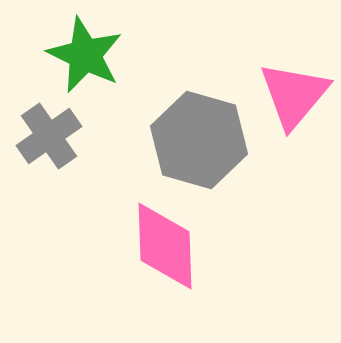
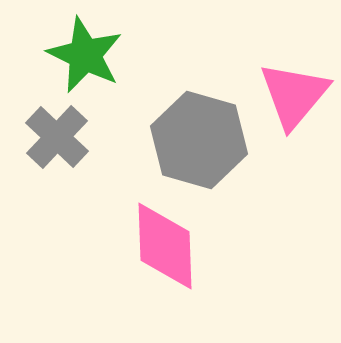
gray cross: moved 8 px right, 1 px down; rotated 12 degrees counterclockwise
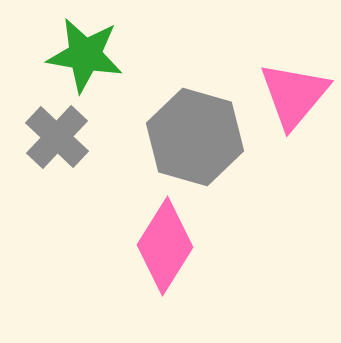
green star: rotated 16 degrees counterclockwise
gray hexagon: moved 4 px left, 3 px up
pink diamond: rotated 34 degrees clockwise
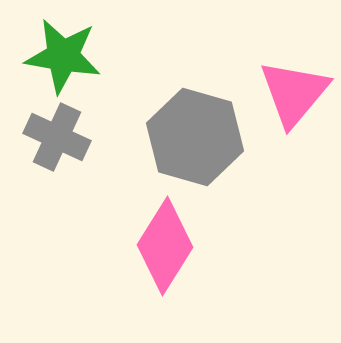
green star: moved 22 px left, 1 px down
pink triangle: moved 2 px up
gray cross: rotated 18 degrees counterclockwise
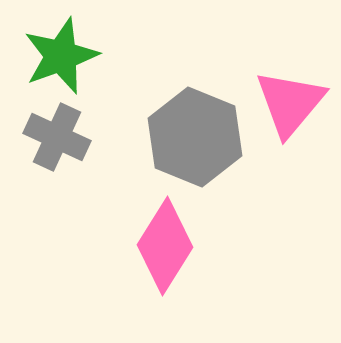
green star: moved 2 px left; rotated 30 degrees counterclockwise
pink triangle: moved 4 px left, 10 px down
gray hexagon: rotated 6 degrees clockwise
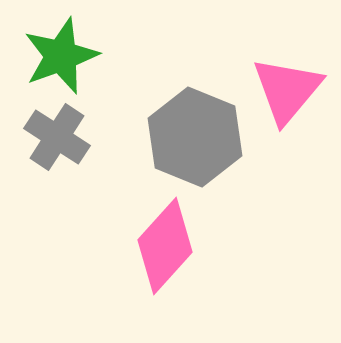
pink triangle: moved 3 px left, 13 px up
gray cross: rotated 8 degrees clockwise
pink diamond: rotated 10 degrees clockwise
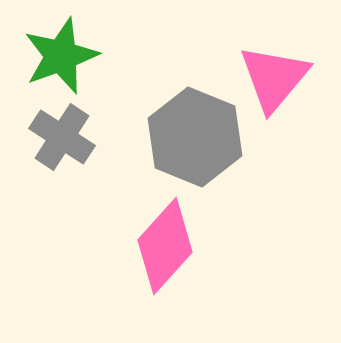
pink triangle: moved 13 px left, 12 px up
gray cross: moved 5 px right
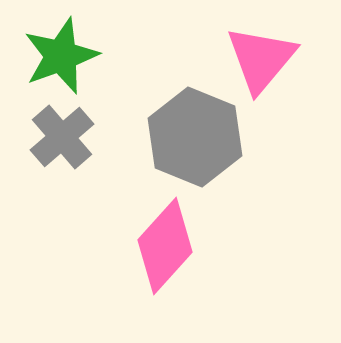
pink triangle: moved 13 px left, 19 px up
gray cross: rotated 16 degrees clockwise
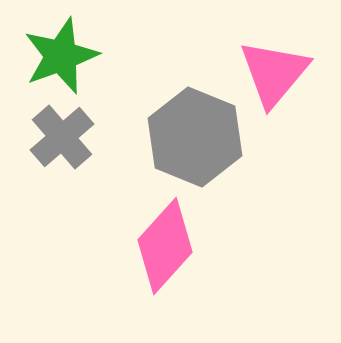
pink triangle: moved 13 px right, 14 px down
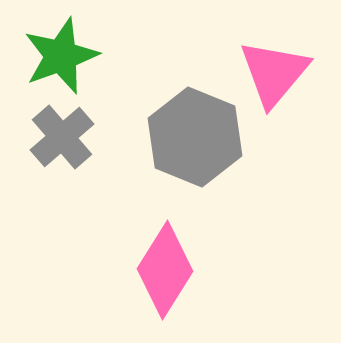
pink diamond: moved 24 px down; rotated 10 degrees counterclockwise
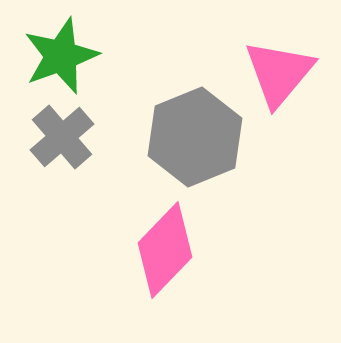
pink triangle: moved 5 px right
gray hexagon: rotated 16 degrees clockwise
pink diamond: moved 20 px up; rotated 12 degrees clockwise
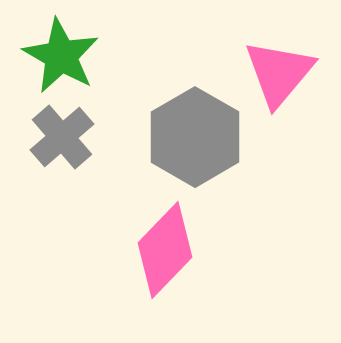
green star: rotated 22 degrees counterclockwise
gray hexagon: rotated 8 degrees counterclockwise
